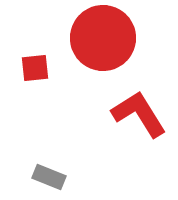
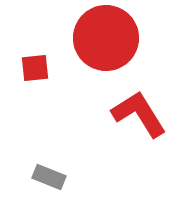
red circle: moved 3 px right
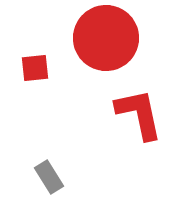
red L-shape: rotated 20 degrees clockwise
gray rectangle: rotated 36 degrees clockwise
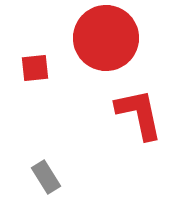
gray rectangle: moved 3 px left
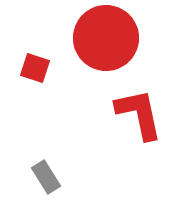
red square: rotated 24 degrees clockwise
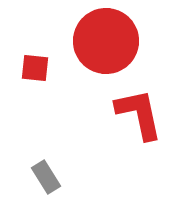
red circle: moved 3 px down
red square: rotated 12 degrees counterclockwise
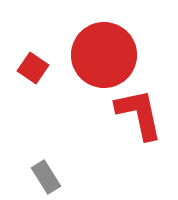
red circle: moved 2 px left, 14 px down
red square: moved 2 px left; rotated 28 degrees clockwise
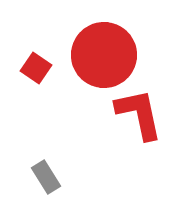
red square: moved 3 px right
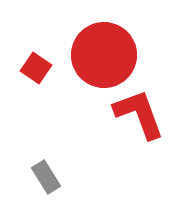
red L-shape: rotated 8 degrees counterclockwise
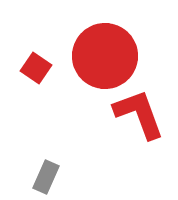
red circle: moved 1 px right, 1 px down
gray rectangle: rotated 56 degrees clockwise
